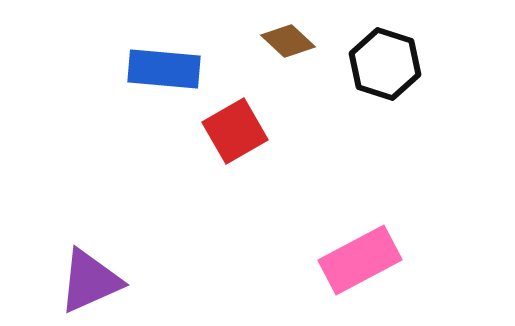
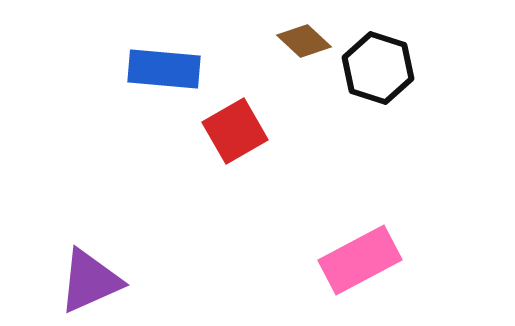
brown diamond: moved 16 px right
black hexagon: moved 7 px left, 4 px down
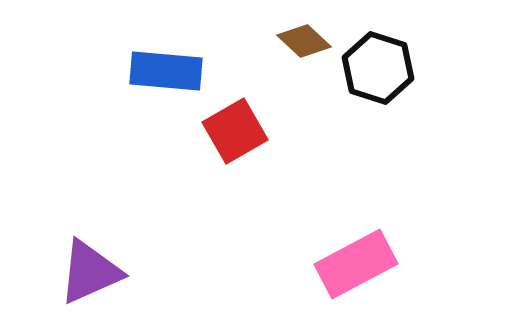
blue rectangle: moved 2 px right, 2 px down
pink rectangle: moved 4 px left, 4 px down
purple triangle: moved 9 px up
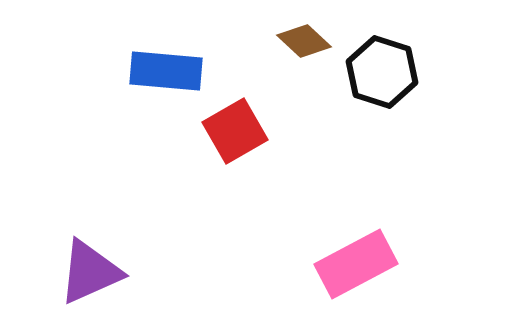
black hexagon: moved 4 px right, 4 px down
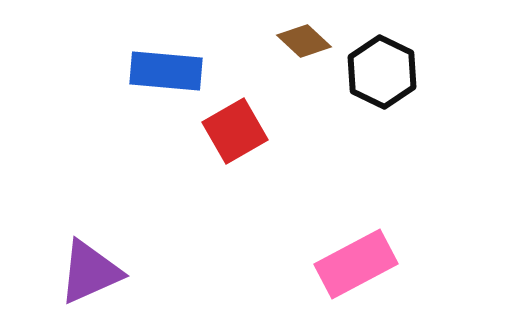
black hexagon: rotated 8 degrees clockwise
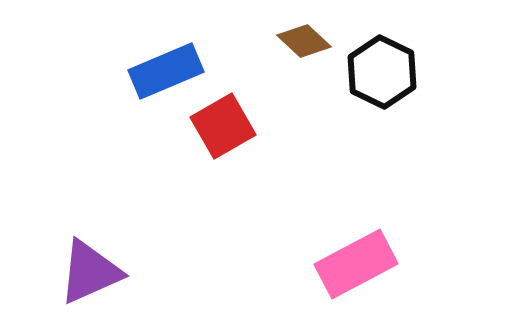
blue rectangle: rotated 28 degrees counterclockwise
red square: moved 12 px left, 5 px up
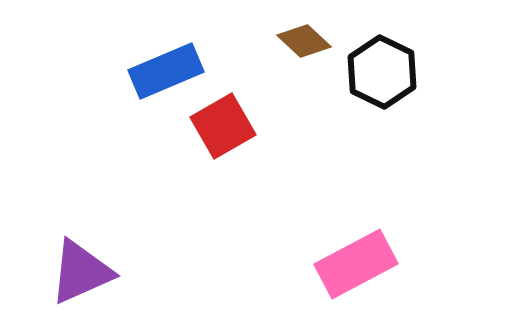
purple triangle: moved 9 px left
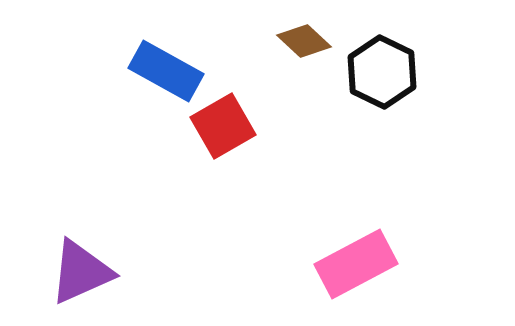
blue rectangle: rotated 52 degrees clockwise
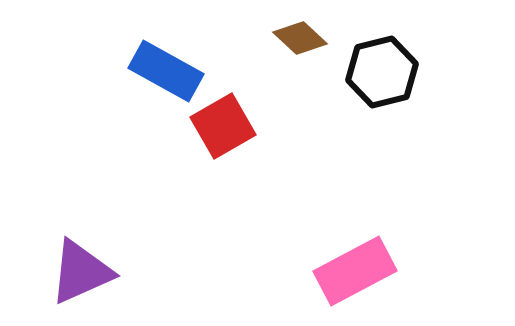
brown diamond: moved 4 px left, 3 px up
black hexagon: rotated 20 degrees clockwise
pink rectangle: moved 1 px left, 7 px down
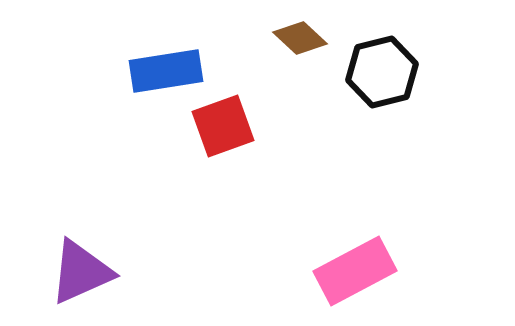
blue rectangle: rotated 38 degrees counterclockwise
red square: rotated 10 degrees clockwise
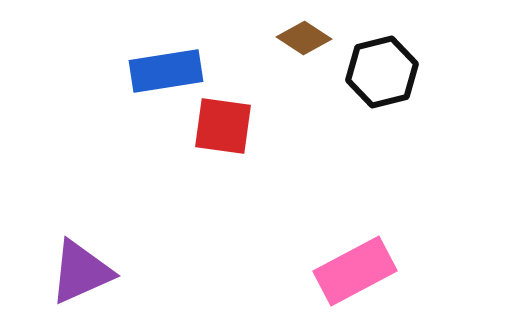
brown diamond: moved 4 px right; rotated 10 degrees counterclockwise
red square: rotated 28 degrees clockwise
